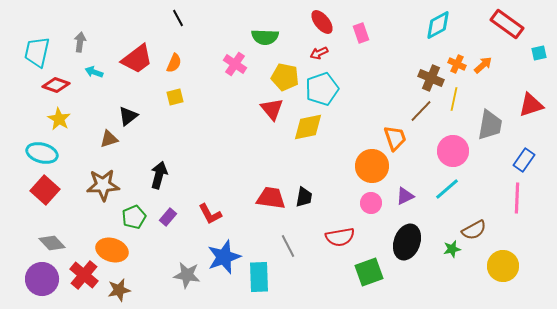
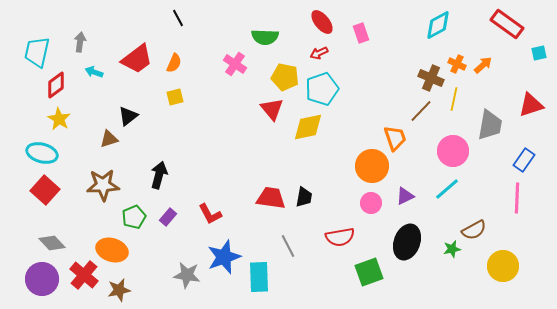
red diamond at (56, 85): rotated 56 degrees counterclockwise
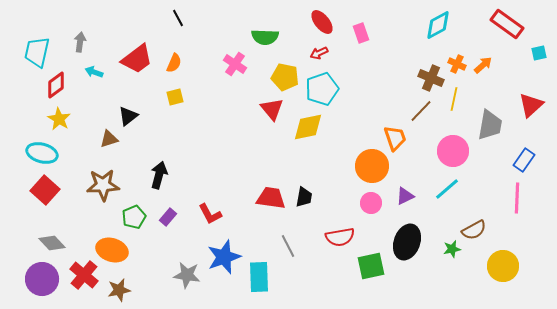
red triangle at (531, 105): rotated 24 degrees counterclockwise
green square at (369, 272): moved 2 px right, 6 px up; rotated 8 degrees clockwise
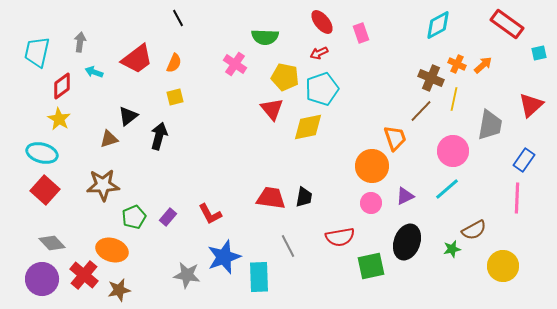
red diamond at (56, 85): moved 6 px right, 1 px down
black arrow at (159, 175): moved 39 px up
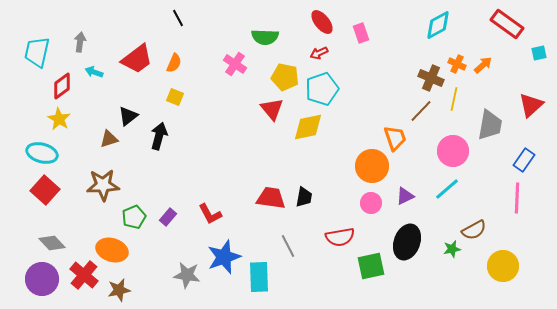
yellow square at (175, 97): rotated 36 degrees clockwise
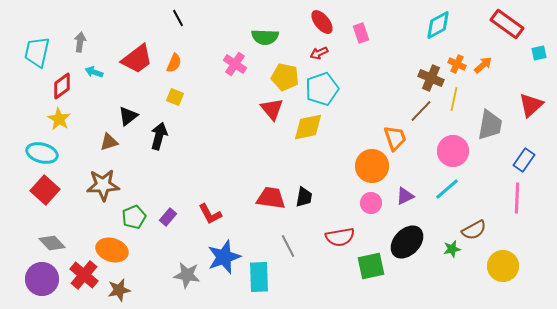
brown triangle at (109, 139): moved 3 px down
black ellipse at (407, 242): rotated 24 degrees clockwise
